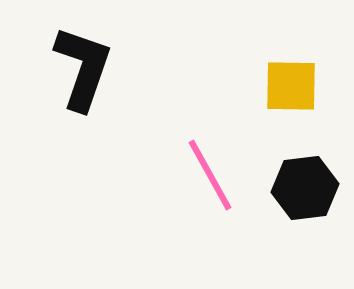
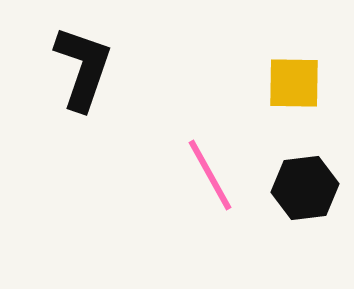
yellow square: moved 3 px right, 3 px up
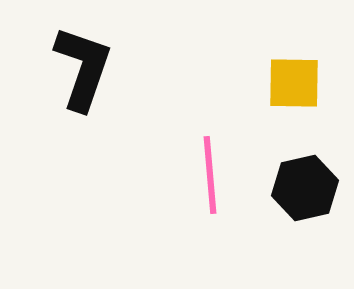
pink line: rotated 24 degrees clockwise
black hexagon: rotated 6 degrees counterclockwise
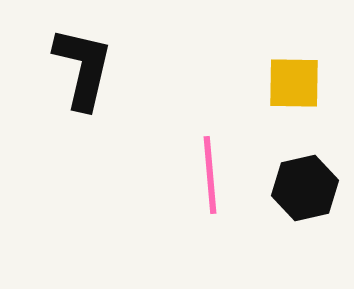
black L-shape: rotated 6 degrees counterclockwise
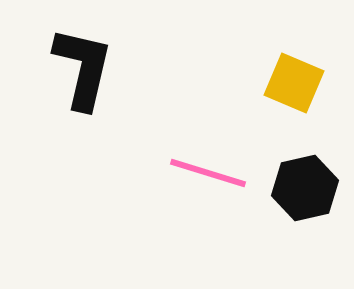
yellow square: rotated 22 degrees clockwise
pink line: moved 2 px left, 2 px up; rotated 68 degrees counterclockwise
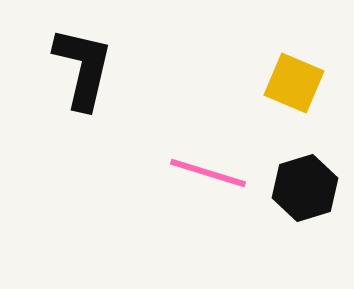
black hexagon: rotated 4 degrees counterclockwise
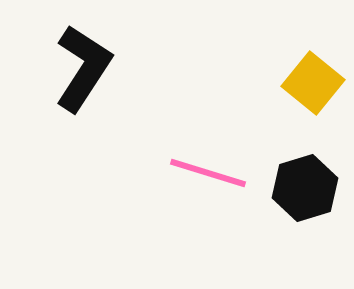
black L-shape: rotated 20 degrees clockwise
yellow square: moved 19 px right; rotated 16 degrees clockwise
